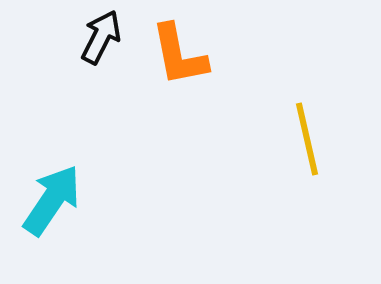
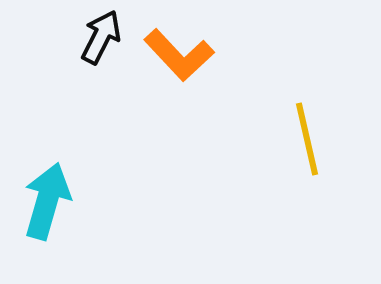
orange L-shape: rotated 32 degrees counterclockwise
cyan arrow: moved 5 px left, 1 px down; rotated 18 degrees counterclockwise
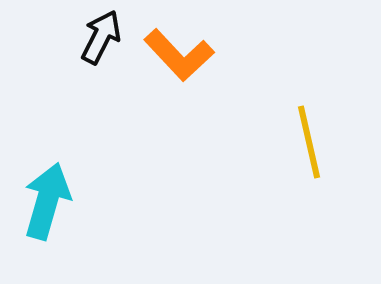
yellow line: moved 2 px right, 3 px down
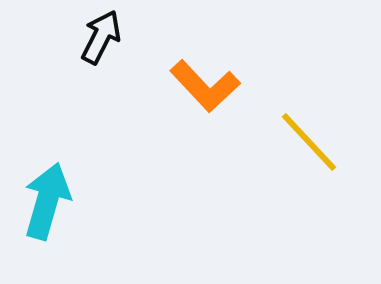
orange L-shape: moved 26 px right, 31 px down
yellow line: rotated 30 degrees counterclockwise
